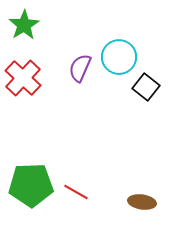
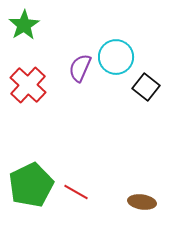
cyan circle: moved 3 px left
red cross: moved 5 px right, 7 px down
green pentagon: rotated 24 degrees counterclockwise
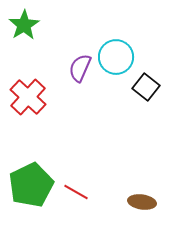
red cross: moved 12 px down
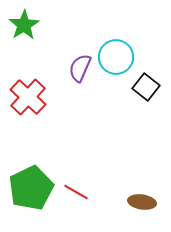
green pentagon: moved 3 px down
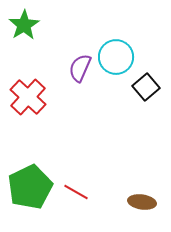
black square: rotated 12 degrees clockwise
green pentagon: moved 1 px left, 1 px up
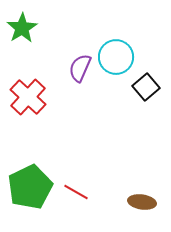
green star: moved 2 px left, 3 px down
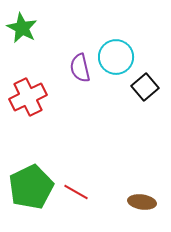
green star: rotated 12 degrees counterclockwise
purple semicircle: rotated 36 degrees counterclockwise
black square: moved 1 px left
red cross: rotated 21 degrees clockwise
green pentagon: moved 1 px right
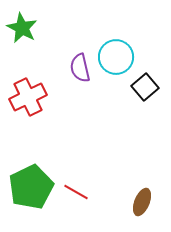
brown ellipse: rotated 76 degrees counterclockwise
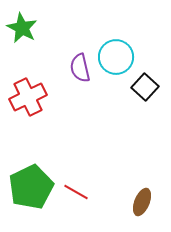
black square: rotated 8 degrees counterclockwise
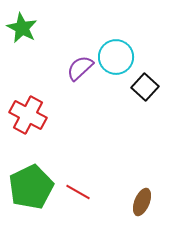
purple semicircle: rotated 60 degrees clockwise
red cross: moved 18 px down; rotated 36 degrees counterclockwise
red line: moved 2 px right
